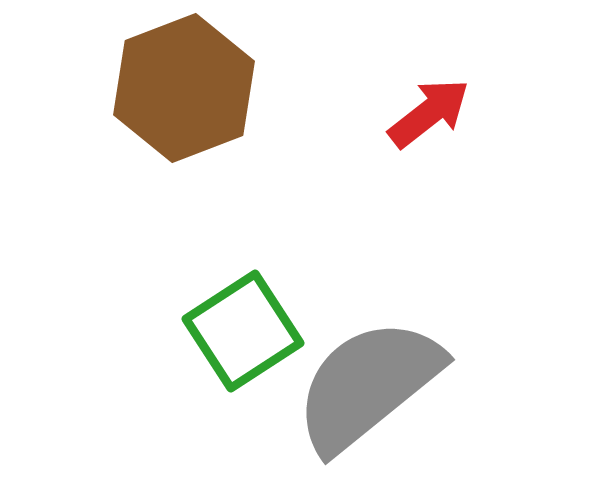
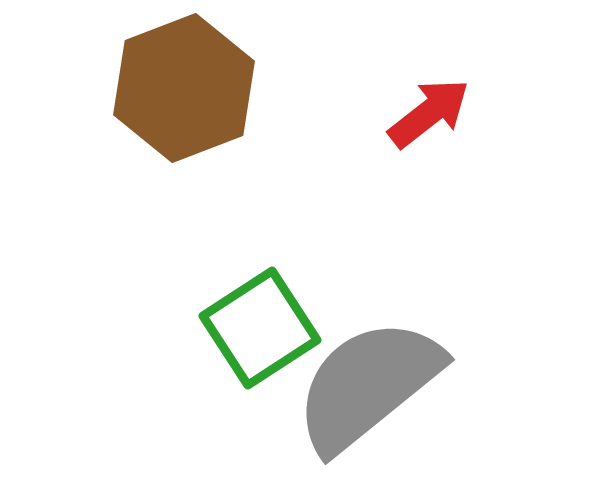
green square: moved 17 px right, 3 px up
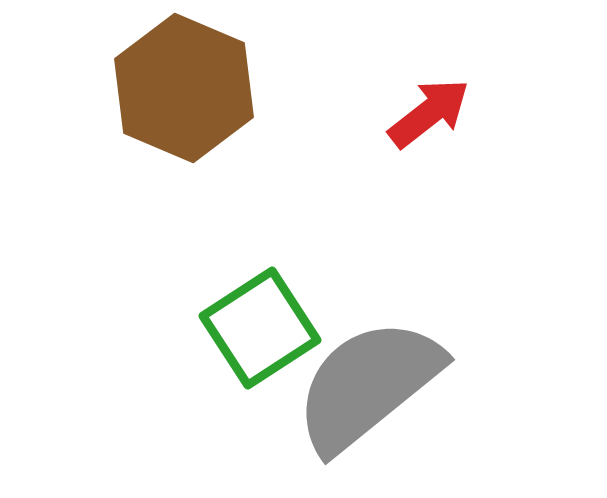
brown hexagon: rotated 16 degrees counterclockwise
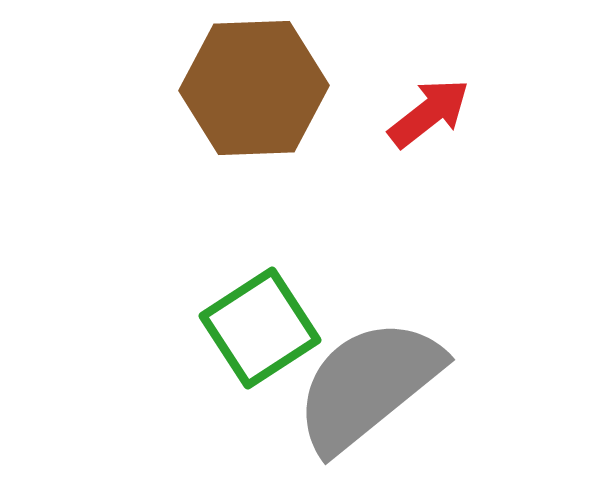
brown hexagon: moved 70 px right; rotated 25 degrees counterclockwise
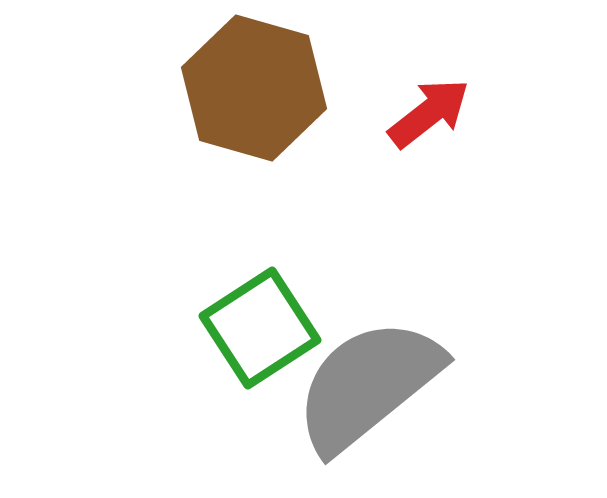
brown hexagon: rotated 18 degrees clockwise
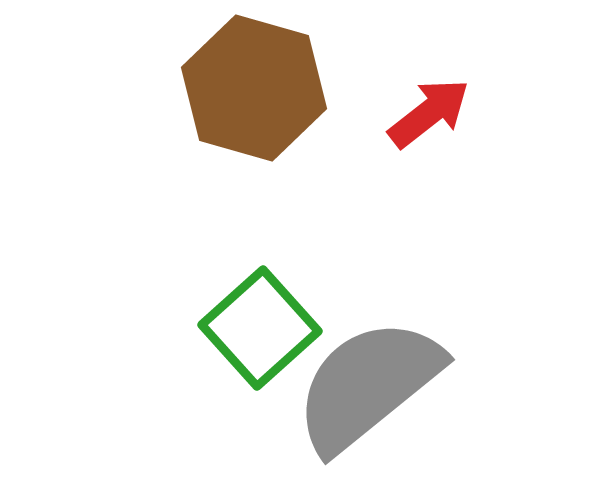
green square: rotated 9 degrees counterclockwise
